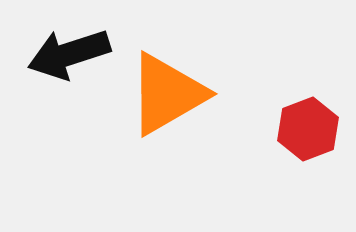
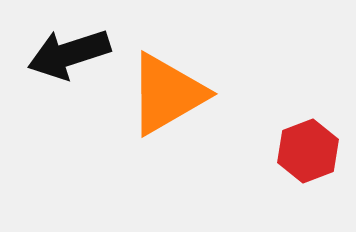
red hexagon: moved 22 px down
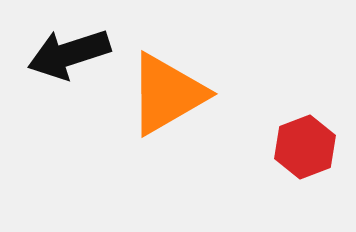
red hexagon: moved 3 px left, 4 px up
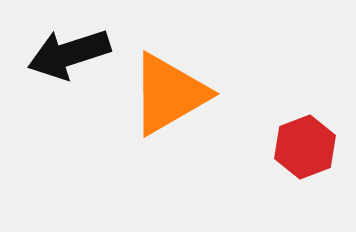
orange triangle: moved 2 px right
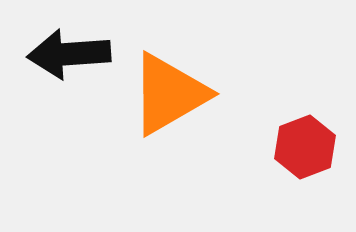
black arrow: rotated 14 degrees clockwise
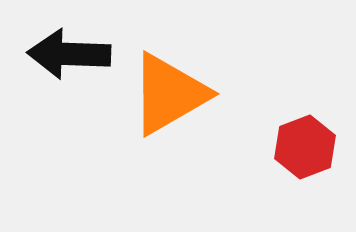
black arrow: rotated 6 degrees clockwise
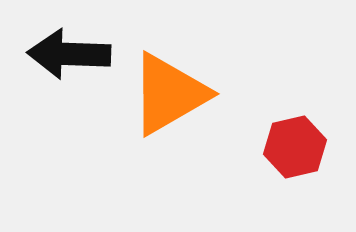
red hexagon: moved 10 px left; rotated 8 degrees clockwise
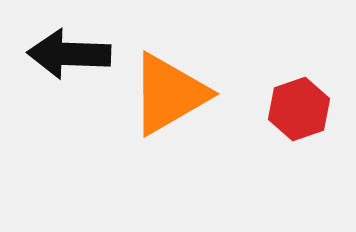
red hexagon: moved 4 px right, 38 px up; rotated 6 degrees counterclockwise
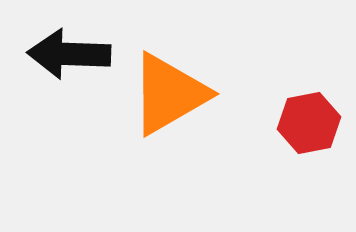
red hexagon: moved 10 px right, 14 px down; rotated 8 degrees clockwise
